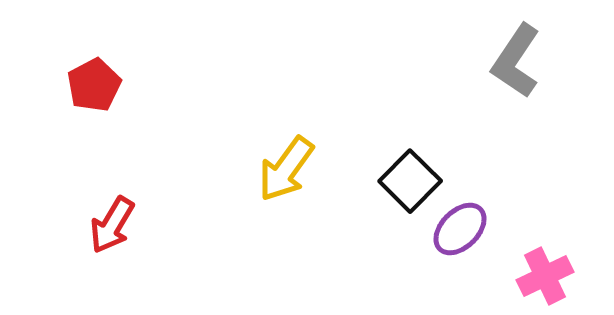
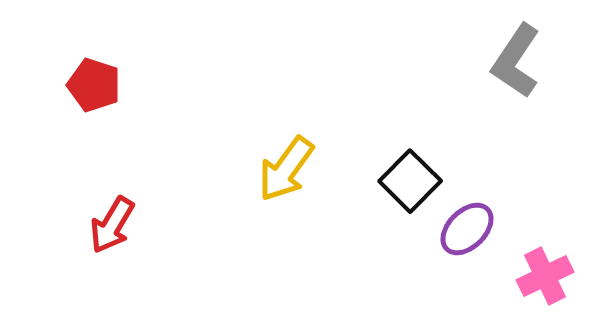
red pentagon: rotated 26 degrees counterclockwise
purple ellipse: moved 7 px right
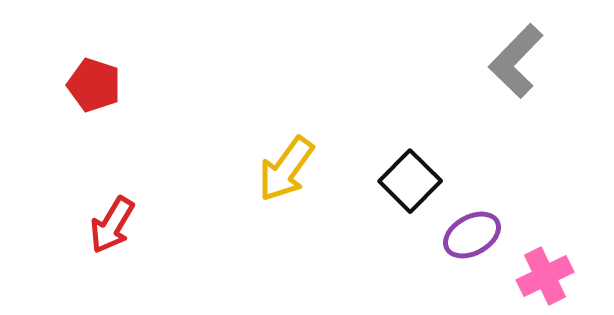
gray L-shape: rotated 10 degrees clockwise
purple ellipse: moved 5 px right, 6 px down; rotated 16 degrees clockwise
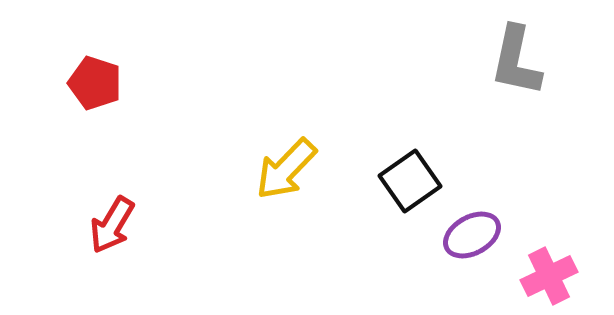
gray L-shape: rotated 32 degrees counterclockwise
red pentagon: moved 1 px right, 2 px up
yellow arrow: rotated 8 degrees clockwise
black square: rotated 10 degrees clockwise
pink cross: moved 4 px right
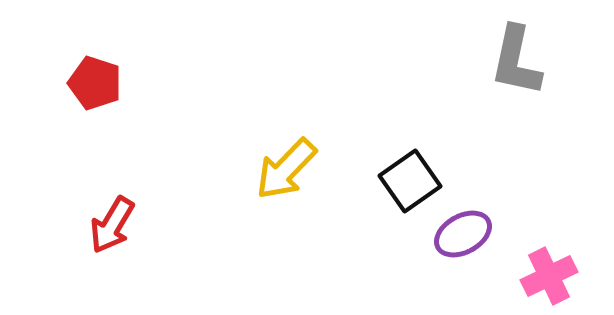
purple ellipse: moved 9 px left, 1 px up
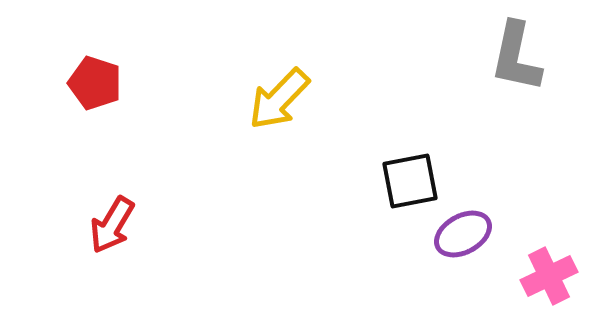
gray L-shape: moved 4 px up
yellow arrow: moved 7 px left, 70 px up
black square: rotated 24 degrees clockwise
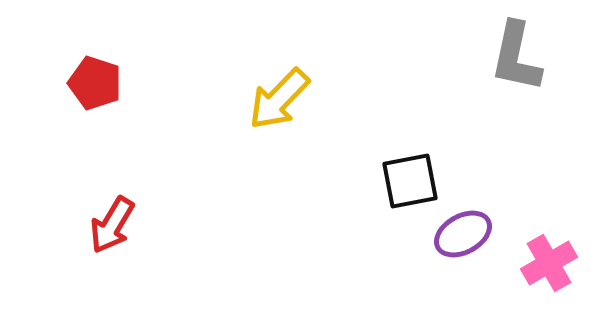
pink cross: moved 13 px up; rotated 4 degrees counterclockwise
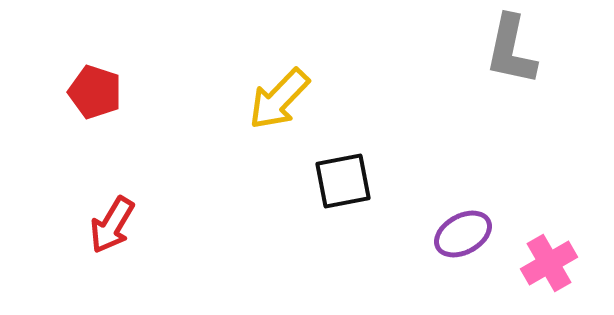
gray L-shape: moved 5 px left, 7 px up
red pentagon: moved 9 px down
black square: moved 67 px left
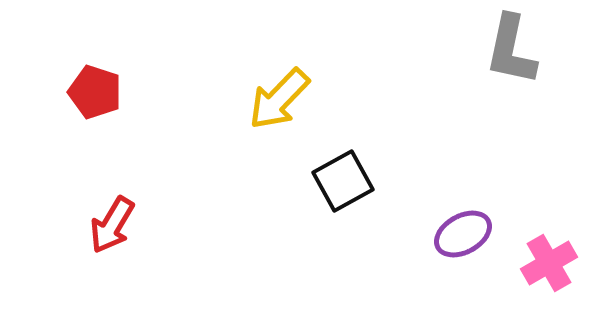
black square: rotated 18 degrees counterclockwise
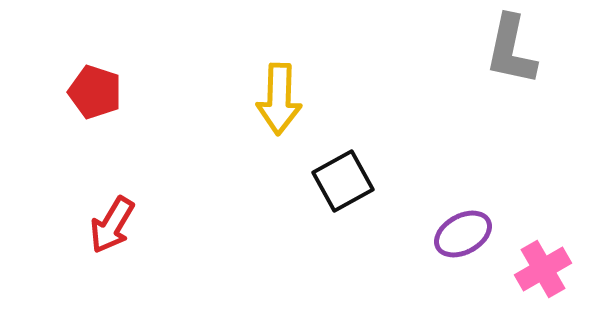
yellow arrow: rotated 42 degrees counterclockwise
pink cross: moved 6 px left, 6 px down
